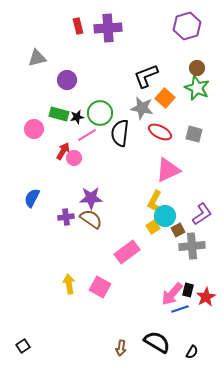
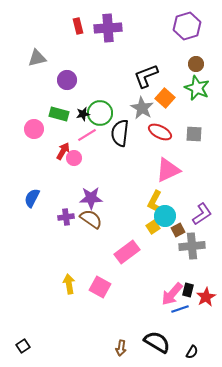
brown circle at (197, 68): moved 1 px left, 4 px up
gray star at (142, 108): rotated 20 degrees clockwise
black star at (77, 117): moved 6 px right, 3 px up
gray square at (194, 134): rotated 12 degrees counterclockwise
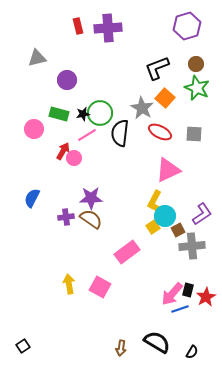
black L-shape at (146, 76): moved 11 px right, 8 px up
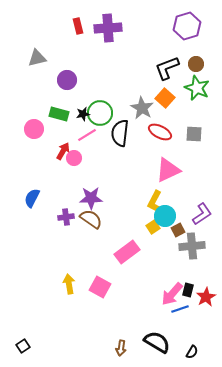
black L-shape at (157, 68): moved 10 px right
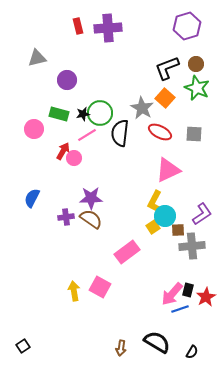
brown square at (178, 230): rotated 24 degrees clockwise
yellow arrow at (69, 284): moved 5 px right, 7 px down
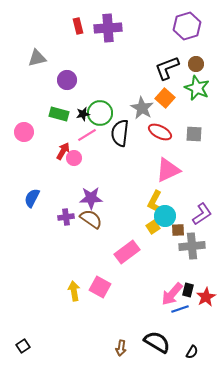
pink circle at (34, 129): moved 10 px left, 3 px down
